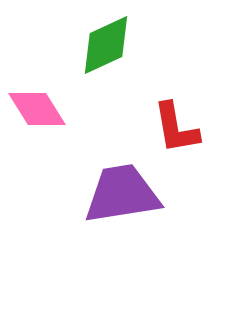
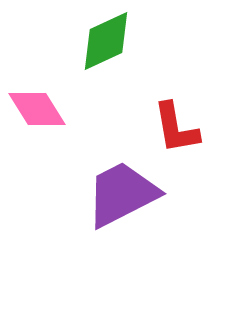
green diamond: moved 4 px up
purple trapezoid: rotated 18 degrees counterclockwise
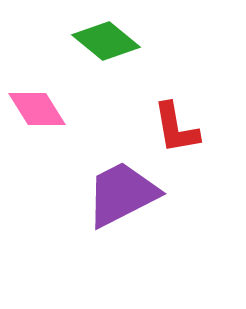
green diamond: rotated 64 degrees clockwise
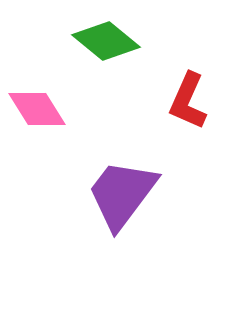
red L-shape: moved 12 px right, 27 px up; rotated 34 degrees clockwise
purple trapezoid: rotated 26 degrees counterclockwise
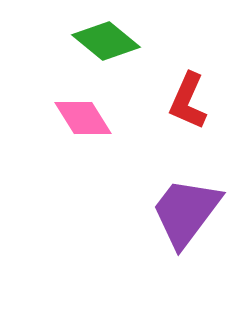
pink diamond: moved 46 px right, 9 px down
purple trapezoid: moved 64 px right, 18 px down
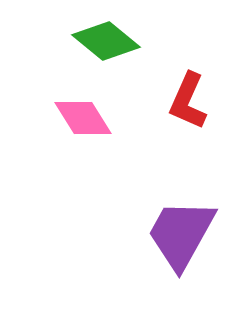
purple trapezoid: moved 5 px left, 22 px down; rotated 8 degrees counterclockwise
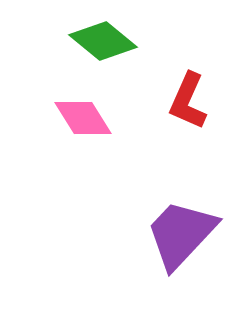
green diamond: moved 3 px left
purple trapezoid: rotated 14 degrees clockwise
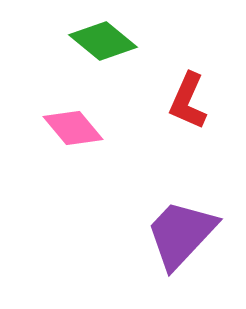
pink diamond: moved 10 px left, 10 px down; rotated 8 degrees counterclockwise
